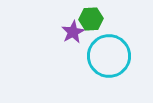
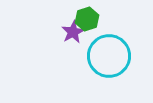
green hexagon: moved 4 px left; rotated 15 degrees counterclockwise
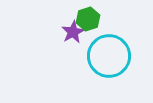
green hexagon: moved 1 px right
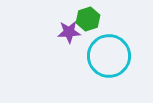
purple star: moved 4 px left; rotated 25 degrees clockwise
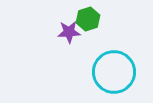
cyan circle: moved 5 px right, 16 px down
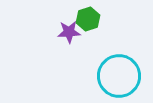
cyan circle: moved 5 px right, 4 px down
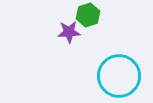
green hexagon: moved 4 px up
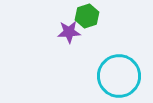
green hexagon: moved 1 px left, 1 px down
